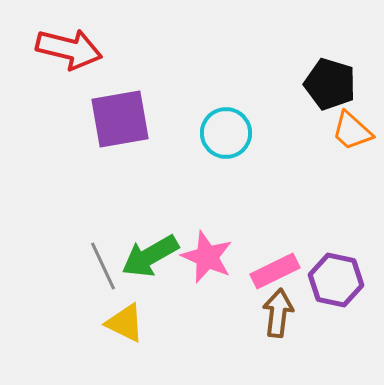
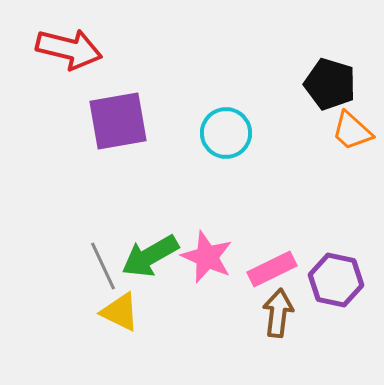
purple square: moved 2 px left, 2 px down
pink rectangle: moved 3 px left, 2 px up
yellow triangle: moved 5 px left, 11 px up
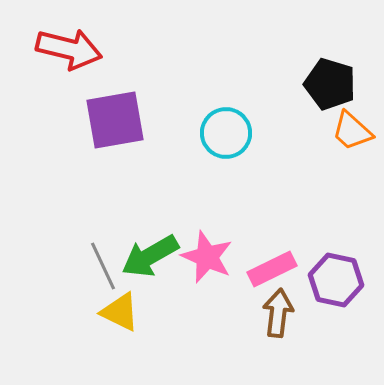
purple square: moved 3 px left, 1 px up
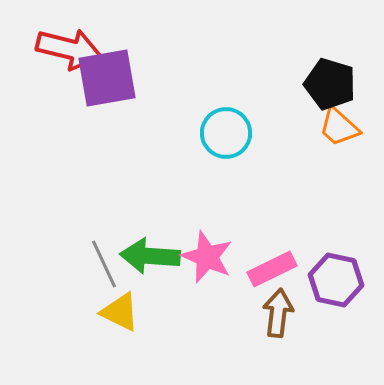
purple square: moved 8 px left, 42 px up
orange trapezoid: moved 13 px left, 4 px up
green arrow: rotated 34 degrees clockwise
gray line: moved 1 px right, 2 px up
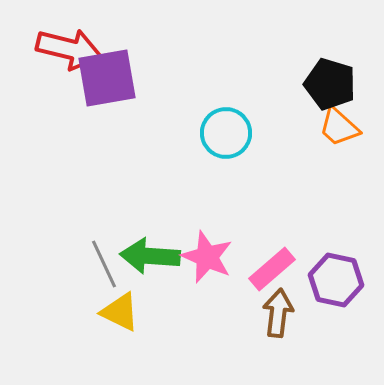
pink rectangle: rotated 15 degrees counterclockwise
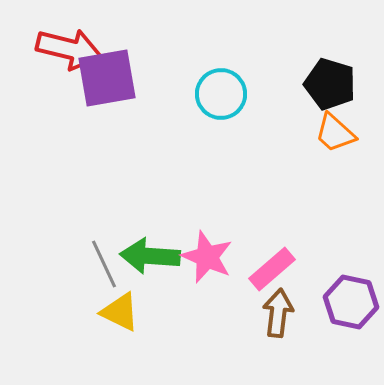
orange trapezoid: moved 4 px left, 6 px down
cyan circle: moved 5 px left, 39 px up
purple hexagon: moved 15 px right, 22 px down
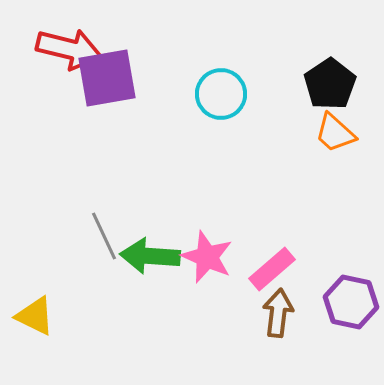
black pentagon: rotated 21 degrees clockwise
gray line: moved 28 px up
yellow triangle: moved 85 px left, 4 px down
